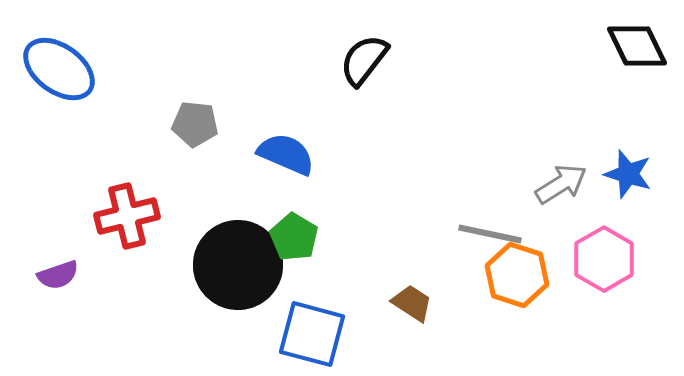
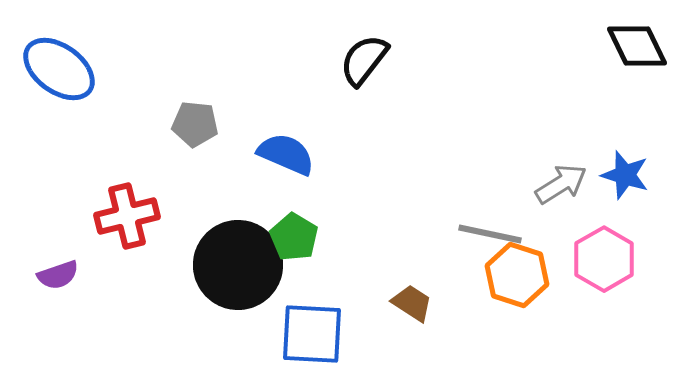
blue star: moved 3 px left, 1 px down
blue square: rotated 12 degrees counterclockwise
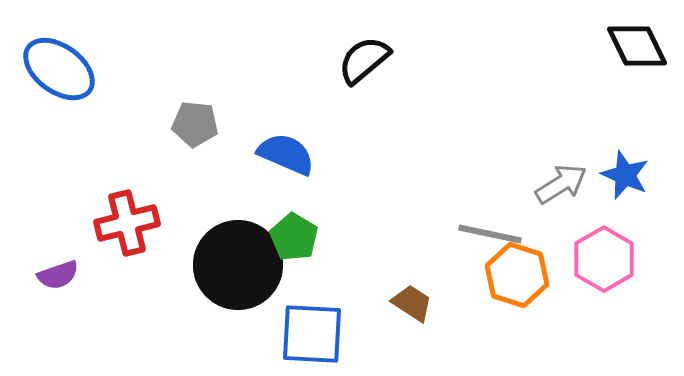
black semicircle: rotated 12 degrees clockwise
blue star: rotated 6 degrees clockwise
red cross: moved 7 px down
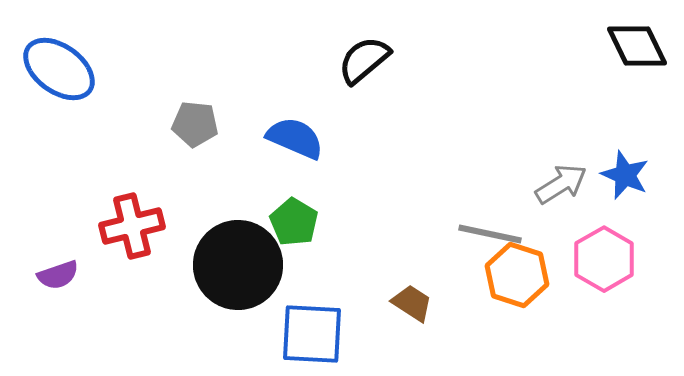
blue semicircle: moved 9 px right, 16 px up
red cross: moved 5 px right, 3 px down
green pentagon: moved 15 px up
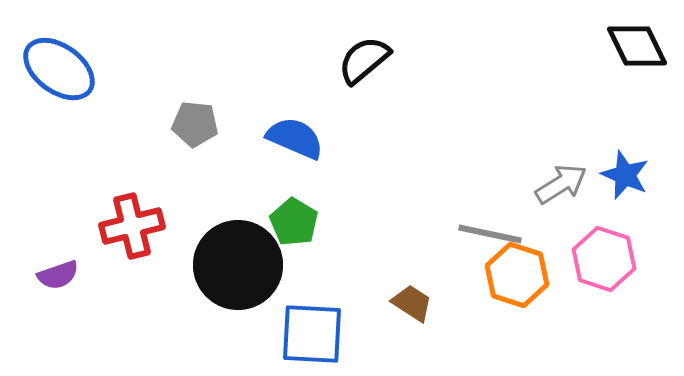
pink hexagon: rotated 12 degrees counterclockwise
